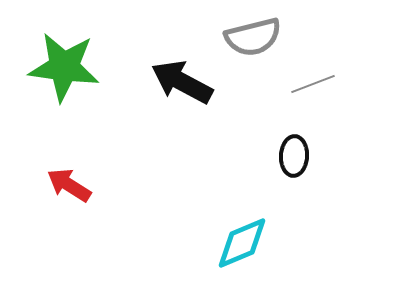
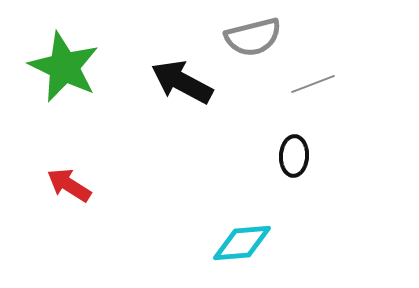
green star: rotated 18 degrees clockwise
cyan diamond: rotated 18 degrees clockwise
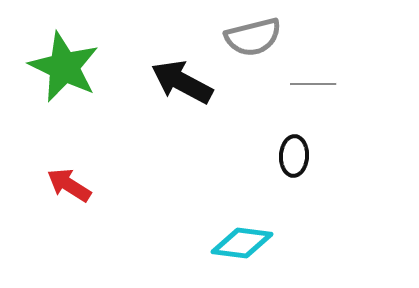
gray line: rotated 21 degrees clockwise
cyan diamond: rotated 12 degrees clockwise
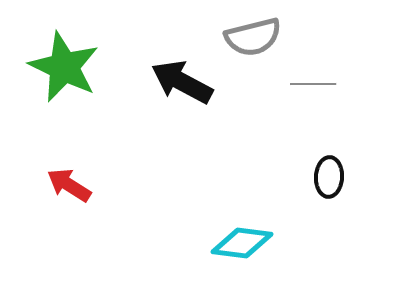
black ellipse: moved 35 px right, 21 px down
